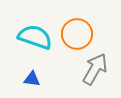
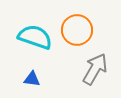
orange circle: moved 4 px up
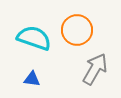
cyan semicircle: moved 1 px left, 1 px down
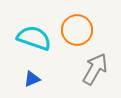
blue triangle: rotated 30 degrees counterclockwise
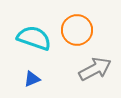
gray arrow: rotated 32 degrees clockwise
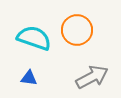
gray arrow: moved 3 px left, 8 px down
blue triangle: moved 3 px left, 1 px up; rotated 30 degrees clockwise
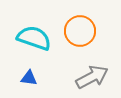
orange circle: moved 3 px right, 1 px down
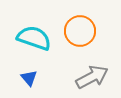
blue triangle: rotated 42 degrees clockwise
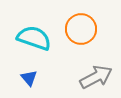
orange circle: moved 1 px right, 2 px up
gray arrow: moved 4 px right
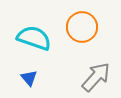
orange circle: moved 1 px right, 2 px up
gray arrow: rotated 20 degrees counterclockwise
